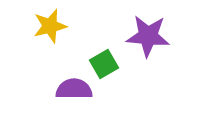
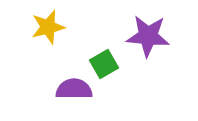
yellow star: moved 2 px left, 1 px down
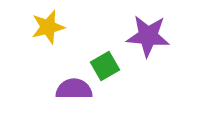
green square: moved 1 px right, 2 px down
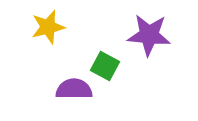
purple star: moved 1 px right, 1 px up
green square: rotated 32 degrees counterclockwise
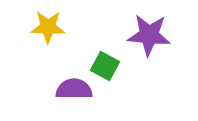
yellow star: rotated 16 degrees clockwise
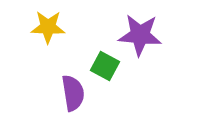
purple star: moved 9 px left
purple semicircle: moved 1 px left, 4 px down; rotated 81 degrees clockwise
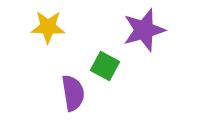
purple star: moved 4 px right, 5 px up; rotated 21 degrees counterclockwise
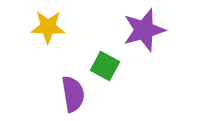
purple semicircle: moved 1 px down
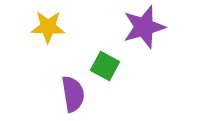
purple star: moved 3 px up
